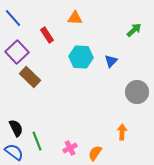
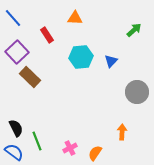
cyan hexagon: rotated 10 degrees counterclockwise
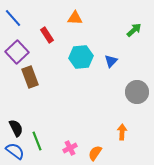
brown rectangle: rotated 25 degrees clockwise
blue semicircle: moved 1 px right, 1 px up
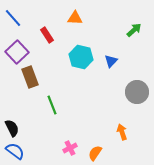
cyan hexagon: rotated 20 degrees clockwise
black semicircle: moved 4 px left
orange arrow: rotated 21 degrees counterclockwise
green line: moved 15 px right, 36 px up
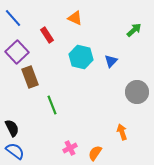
orange triangle: rotated 21 degrees clockwise
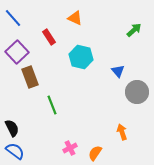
red rectangle: moved 2 px right, 2 px down
blue triangle: moved 7 px right, 10 px down; rotated 24 degrees counterclockwise
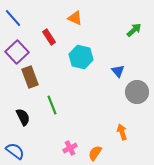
black semicircle: moved 11 px right, 11 px up
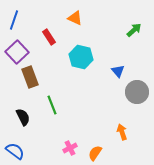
blue line: moved 1 px right, 2 px down; rotated 60 degrees clockwise
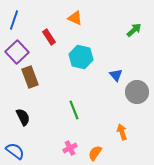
blue triangle: moved 2 px left, 4 px down
green line: moved 22 px right, 5 px down
